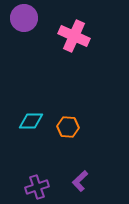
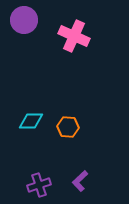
purple circle: moved 2 px down
purple cross: moved 2 px right, 2 px up
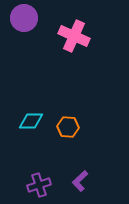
purple circle: moved 2 px up
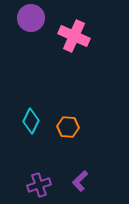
purple circle: moved 7 px right
cyan diamond: rotated 65 degrees counterclockwise
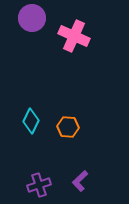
purple circle: moved 1 px right
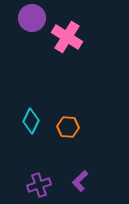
pink cross: moved 7 px left, 1 px down; rotated 8 degrees clockwise
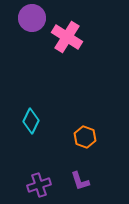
orange hexagon: moved 17 px right, 10 px down; rotated 15 degrees clockwise
purple L-shape: rotated 65 degrees counterclockwise
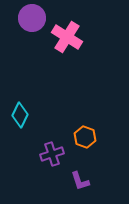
cyan diamond: moved 11 px left, 6 px up
purple cross: moved 13 px right, 31 px up
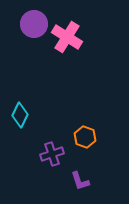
purple circle: moved 2 px right, 6 px down
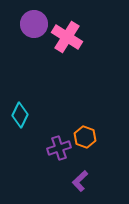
purple cross: moved 7 px right, 6 px up
purple L-shape: rotated 65 degrees clockwise
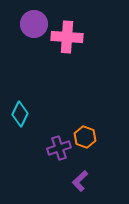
pink cross: rotated 28 degrees counterclockwise
cyan diamond: moved 1 px up
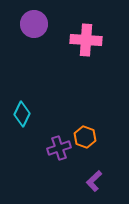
pink cross: moved 19 px right, 3 px down
cyan diamond: moved 2 px right
purple L-shape: moved 14 px right
